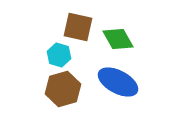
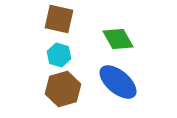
brown square: moved 19 px left, 8 px up
blue ellipse: rotated 12 degrees clockwise
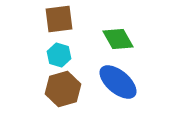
brown square: rotated 20 degrees counterclockwise
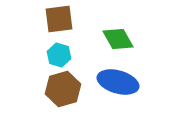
blue ellipse: rotated 24 degrees counterclockwise
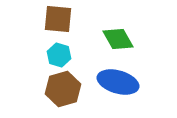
brown square: moved 1 px left; rotated 12 degrees clockwise
